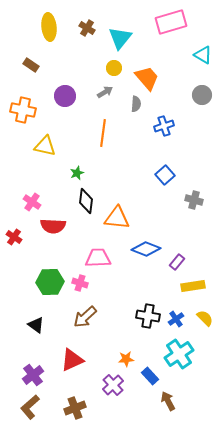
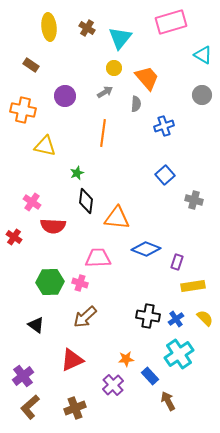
purple rectangle at (177, 262): rotated 21 degrees counterclockwise
purple cross at (33, 375): moved 10 px left, 1 px down
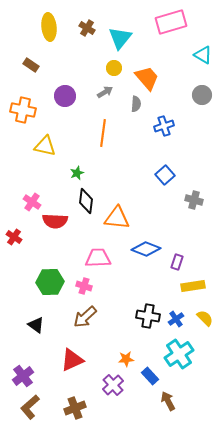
red semicircle at (53, 226): moved 2 px right, 5 px up
pink cross at (80, 283): moved 4 px right, 3 px down
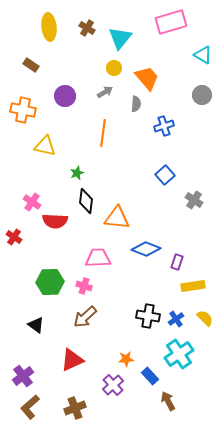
gray cross at (194, 200): rotated 18 degrees clockwise
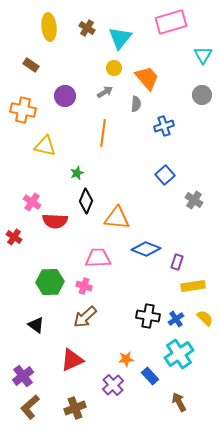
cyan triangle at (203, 55): rotated 30 degrees clockwise
black diamond at (86, 201): rotated 15 degrees clockwise
brown arrow at (168, 401): moved 11 px right, 1 px down
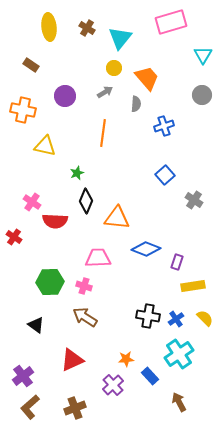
brown arrow at (85, 317): rotated 75 degrees clockwise
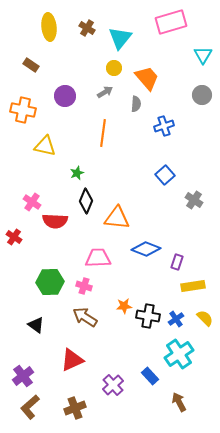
orange star at (126, 359): moved 2 px left, 53 px up
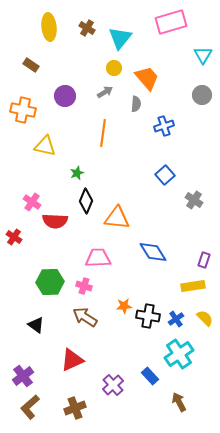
blue diamond at (146, 249): moved 7 px right, 3 px down; rotated 36 degrees clockwise
purple rectangle at (177, 262): moved 27 px right, 2 px up
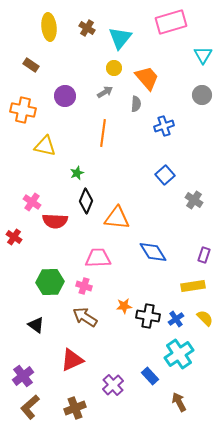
purple rectangle at (204, 260): moved 5 px up
